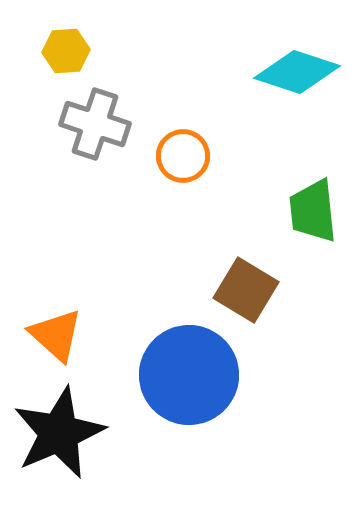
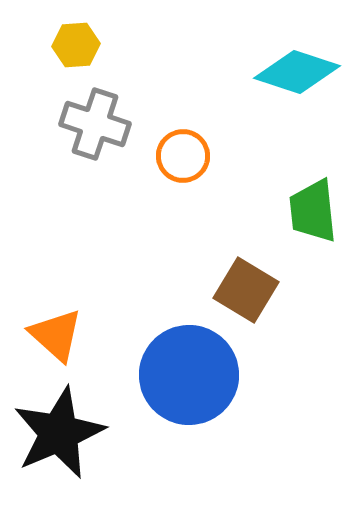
yellow hexagon: moved 10 px right, 6 px up
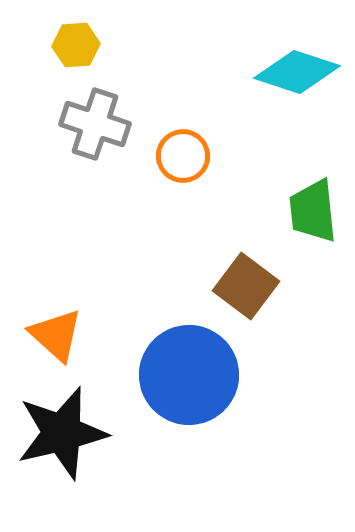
brown square: moved 4 px up; rotated 6 degrees clockwise
black star: moved 3 px right; rotated 10 degrees clockwise
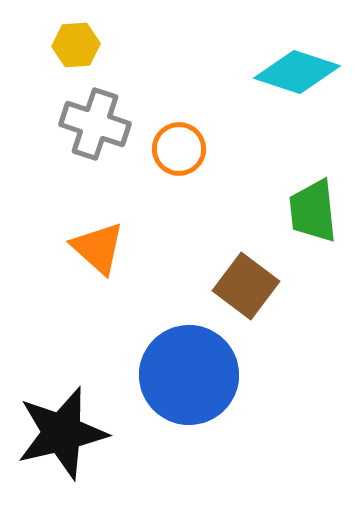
orange circle: moved 4 px left, 7 px up
orange triangle: moved 42 px right, 87 px up
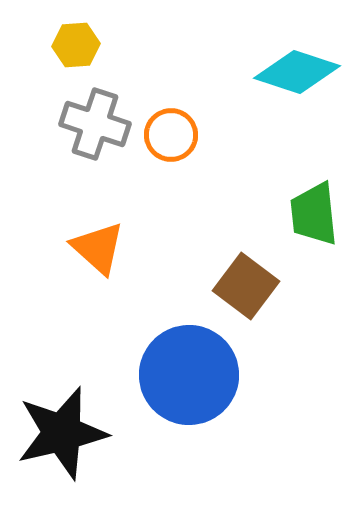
orange circle: moved 8 px left, 14 px up
green trapezoid: moved 1 px right, 3 px down
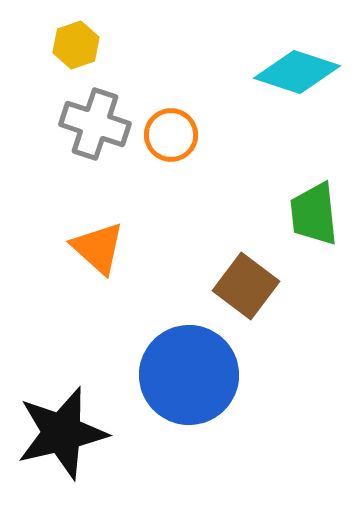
yellow hexagon: rotated 15 degrees counterclockwise
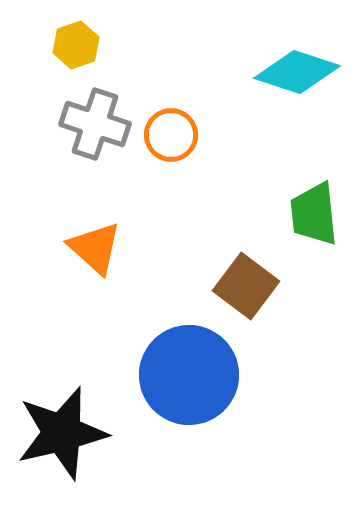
orange triangle: moved 3 px left
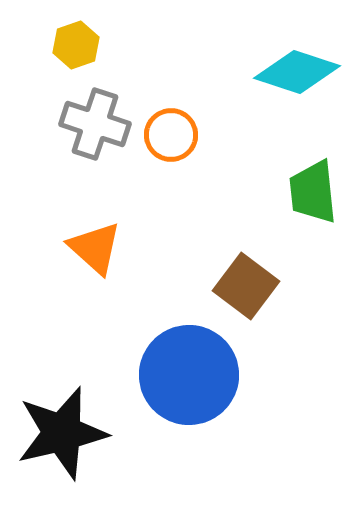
green trapezoid: moved 1 px left, 22 px up
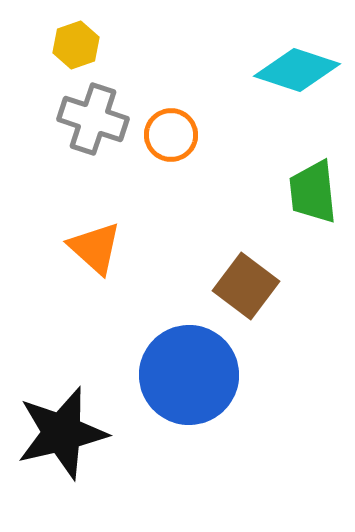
cyan diamond: moved 2 px up
gray cross: moved 2 px left, 5 px up
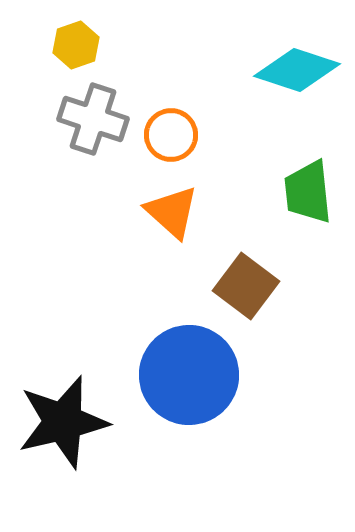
green trapezoid: moved 5 px left
orange triangle: moved 77 px right, 36 px up
black star: moved 1 px right, 11 px up
